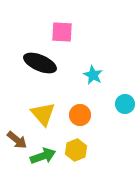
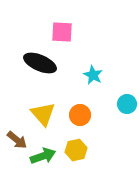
cyan circle: moved 2 px right
yellow hexagon: rotated 10 degrees clockwise
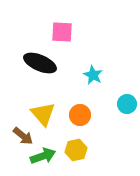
brown arrow: moved 6 px right, 4 px up
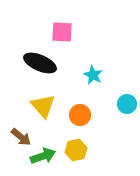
yellow triangle: moved 8 px up
brown arrow: moved 2 px left, 1 px down
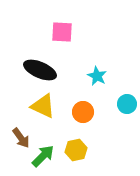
black ellipse: moved 7 px down
cyan star: moved 4 px right, 1 px down
yellow triangle: rotated 24 degrees counterclockwise
orange circle: moved 3 px right, 3 px up
brown arrow: moved 1 px down; rotated 15 degrees clockwise
green arrow: rotated 25 degrees counterclockwise
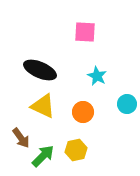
pink square: moved 23 px right
